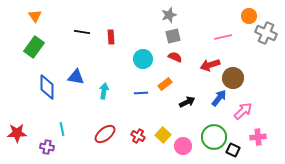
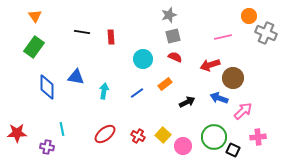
blue line: moved 4 px left; rotated 32 degrees counterclockwise
blue arrow: rotated 108 degrees counterclockwise
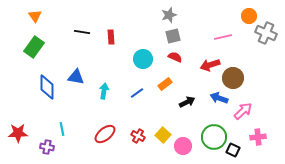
red star: moved 1 px right
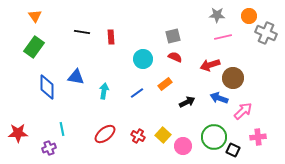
gray star: moved 48 px right; rotated 21 degrees clockwise
purple cross: moved 2 px right, 1 px down; rotated 32 degrees counterclockwise
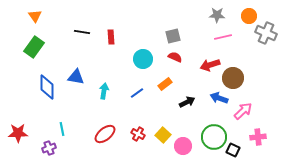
red cross: moved 2 px up
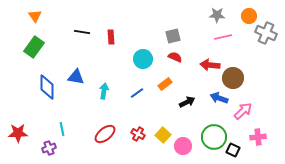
red arrow: rotated 24 degrees clockwise
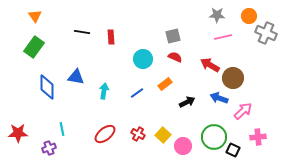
red arrow: rotated 24 degrees clockwise
